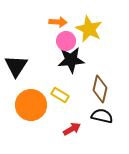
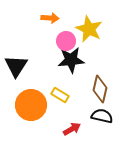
orange arrow: moved 8 px left, 4 px up
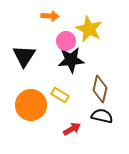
orange arrow: moved 2 px up
black triangle: moved 8 px right, 10 px up
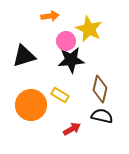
orange arrow: rotated 12 degrees counterclockwise
black triangle: rotated 40 degrees clockwise
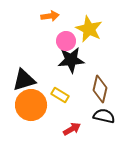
black triangle: moved 24 px down
black semicircle: moved 2 px right
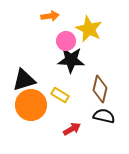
black star: rotated 8 degrees clockwise
